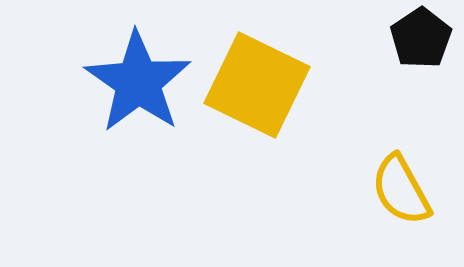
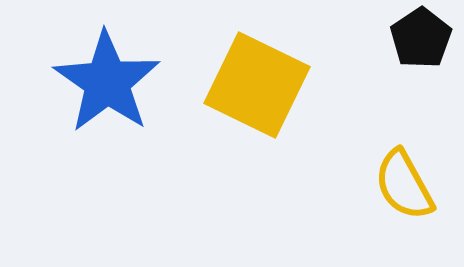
blue star: moved 31 px left
yellow semicircle: moved 3 px right, 5 px up
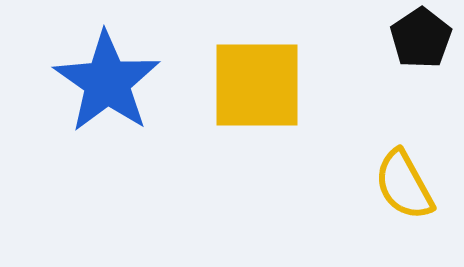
yellow square: rotated 26 degrees counterclockwise
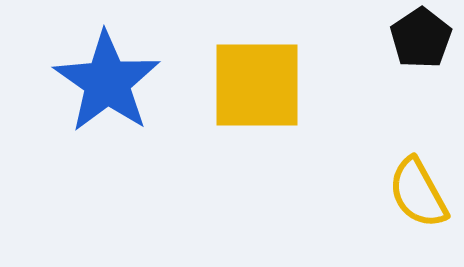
yellow semicircle: moved 14 px right, 8 px down
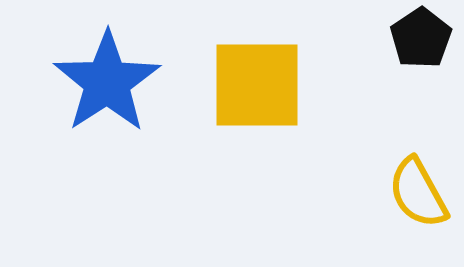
blue star: rotated 4 degrees clockwise
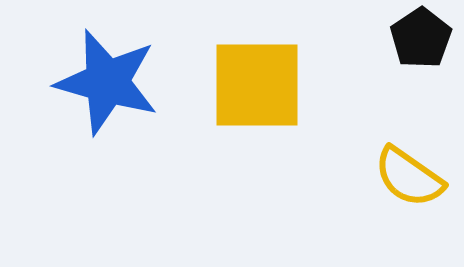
blue star: rotated 23 degrees counterclockwise
yellow semicircle: moved 9 px left, 16 px up; rotated 26 degrees counterclockwise
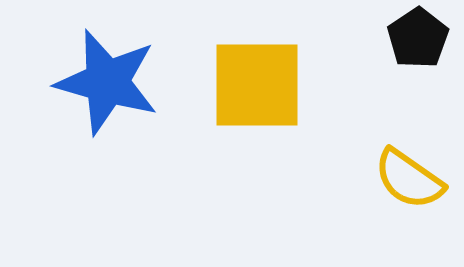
black pentagon: moved 3 px left
yellow semicircle: moved 2 px down
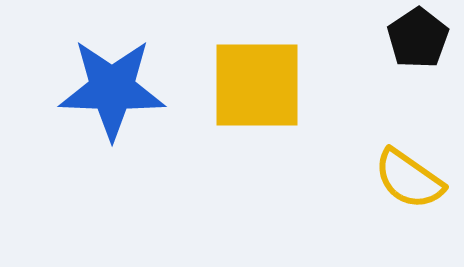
blue star: moved 5 px right, 7 px down; rotated 14 degrees counterclockwise
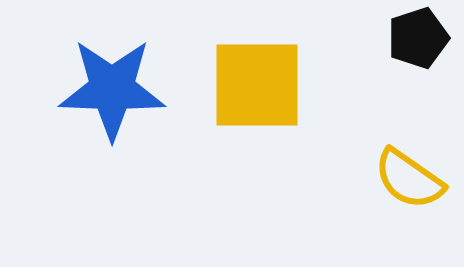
black pentagon: rotated 16 degrees clockwise
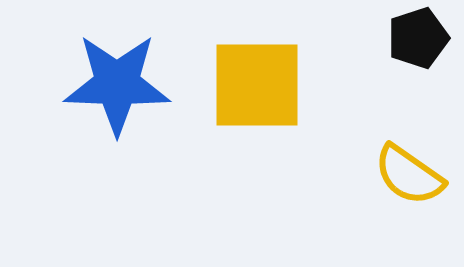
blue star: moved 5 px right, 5 px up
yellow semicircle: moved 4 px up
